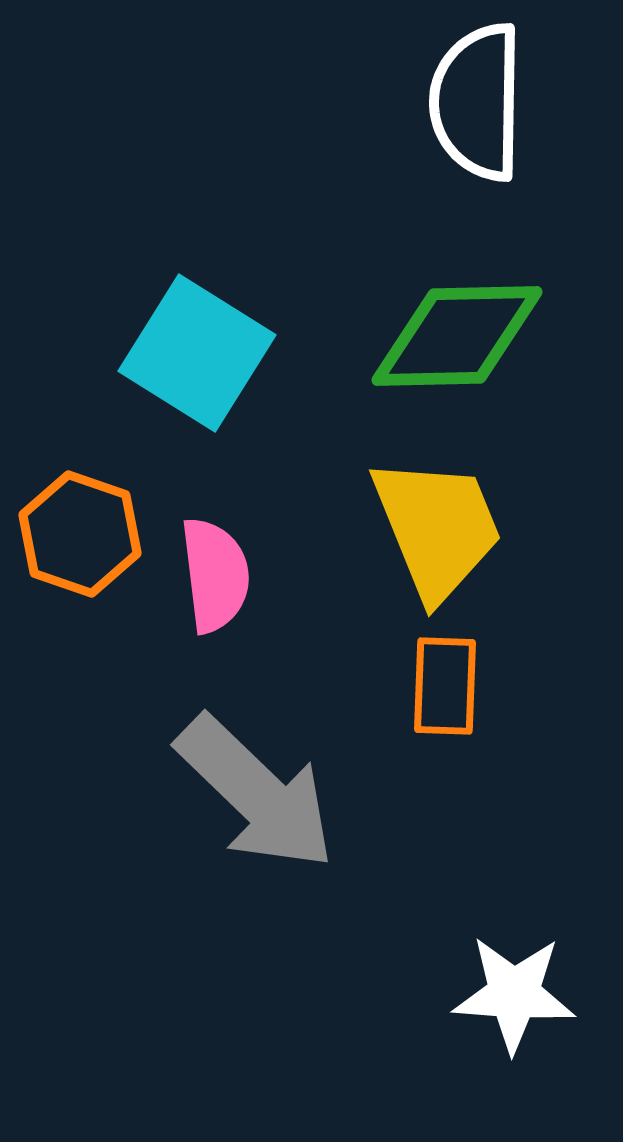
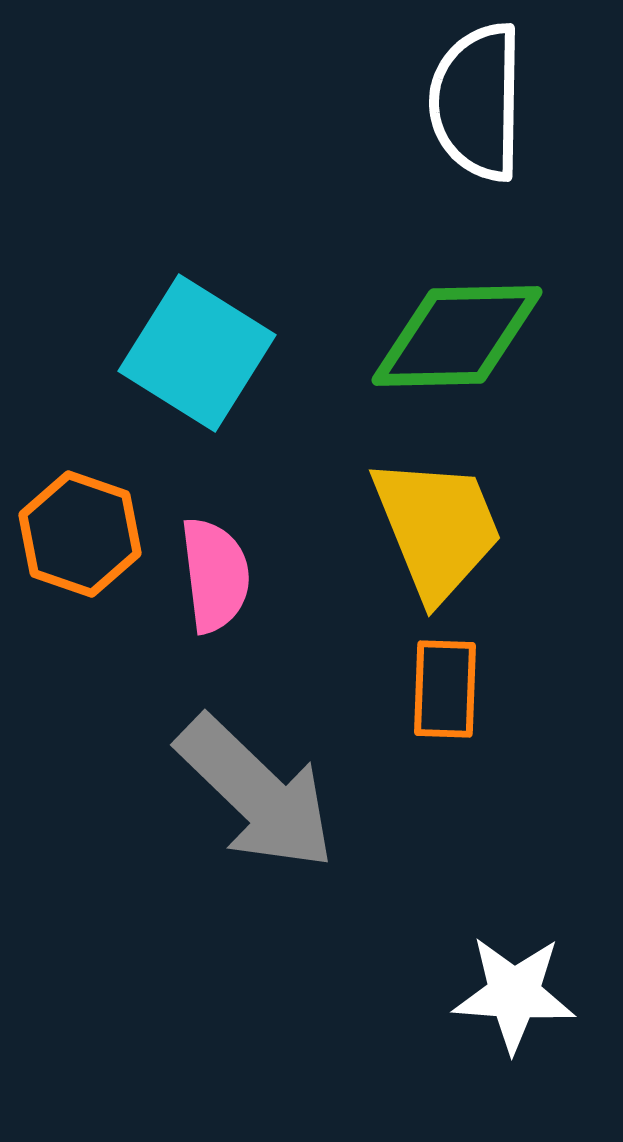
orange rectangle: moved 3 px down
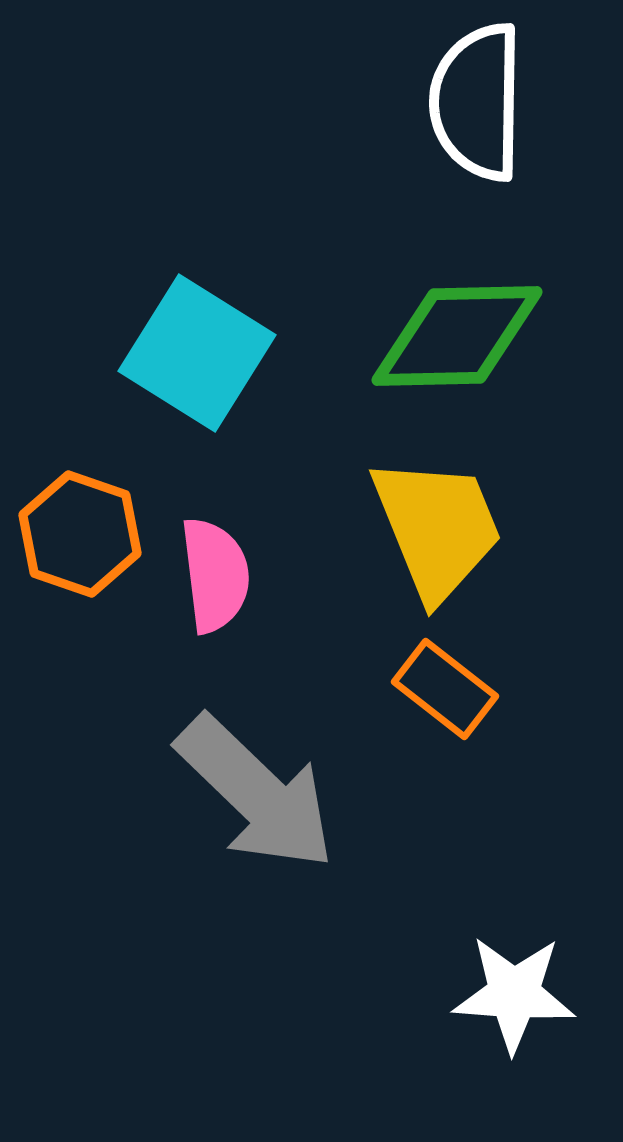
orange rectangle: rotated 54 degrees counterclockwise
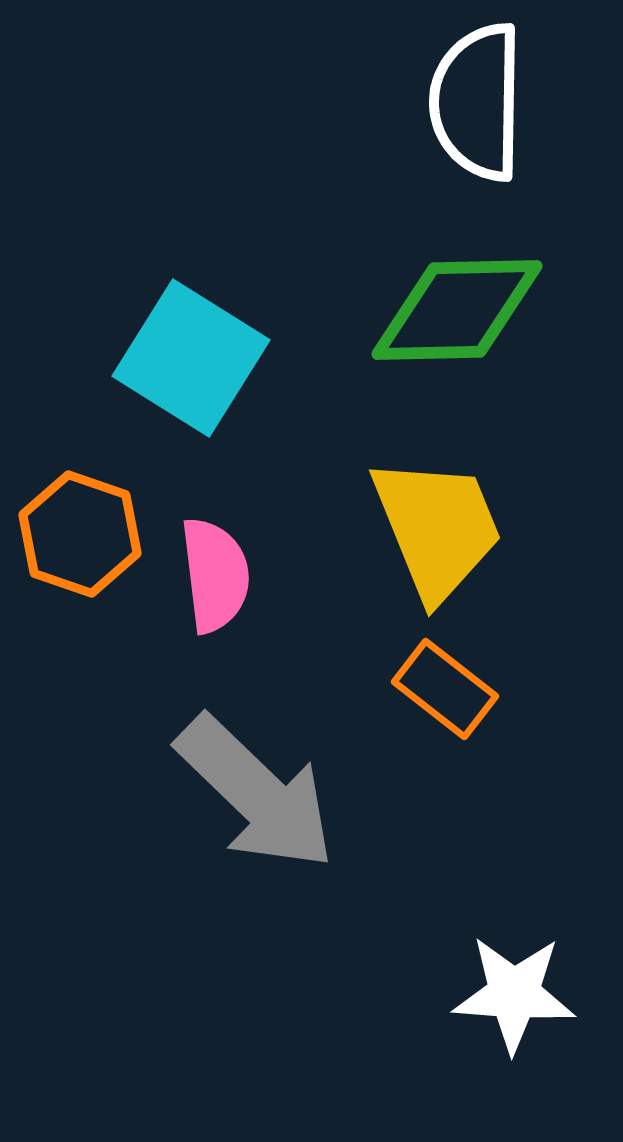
green diamond: moved 26 px up
cyan square: moved 6 px left, 5 px down
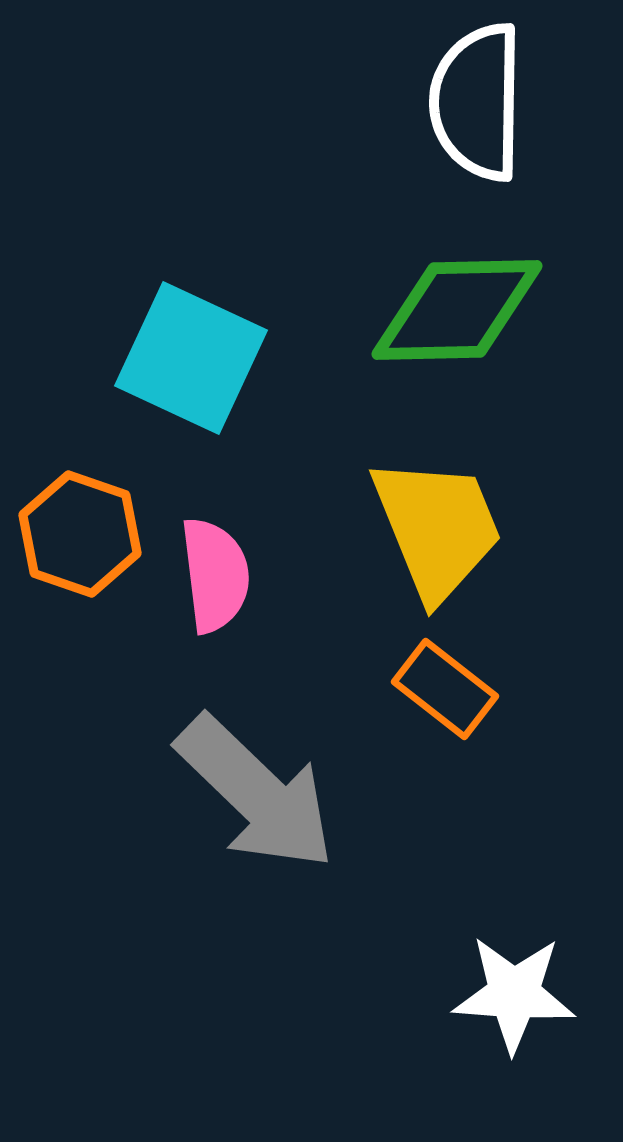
cyan square: rotated 7 degrees counterclockwise
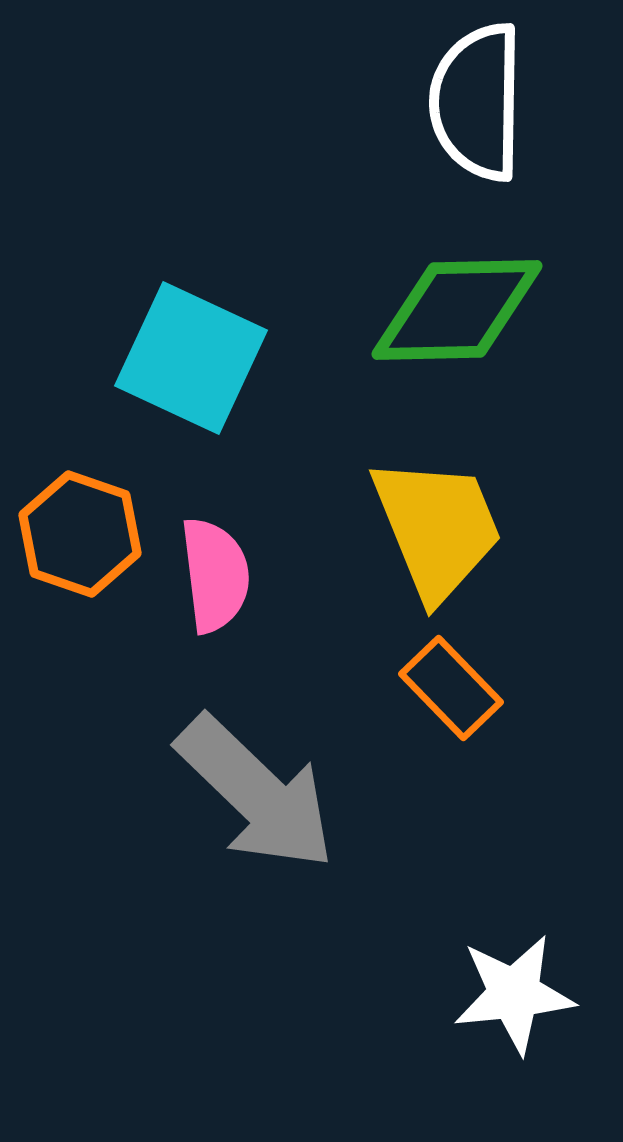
orange rectangle: moved 6 px right, 1 px up; rotated 8 degrees clockwise
white star: rotated 10 degrees counterclockwise
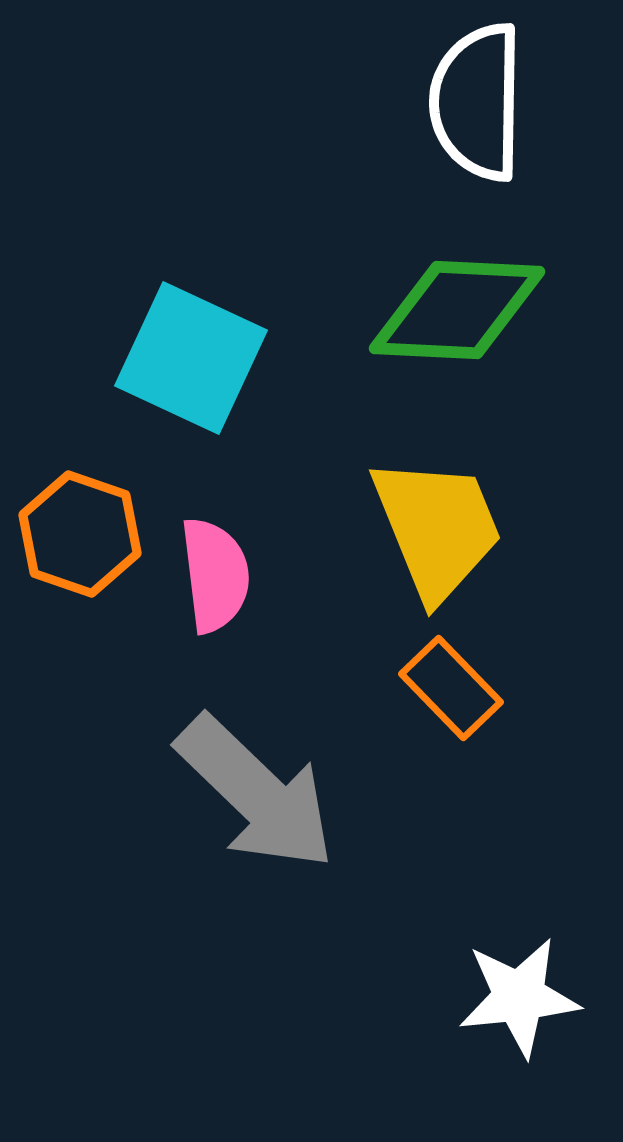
green diamond: rotated 4 degrees clockwise
white star: moved 5 px right, 3 px down
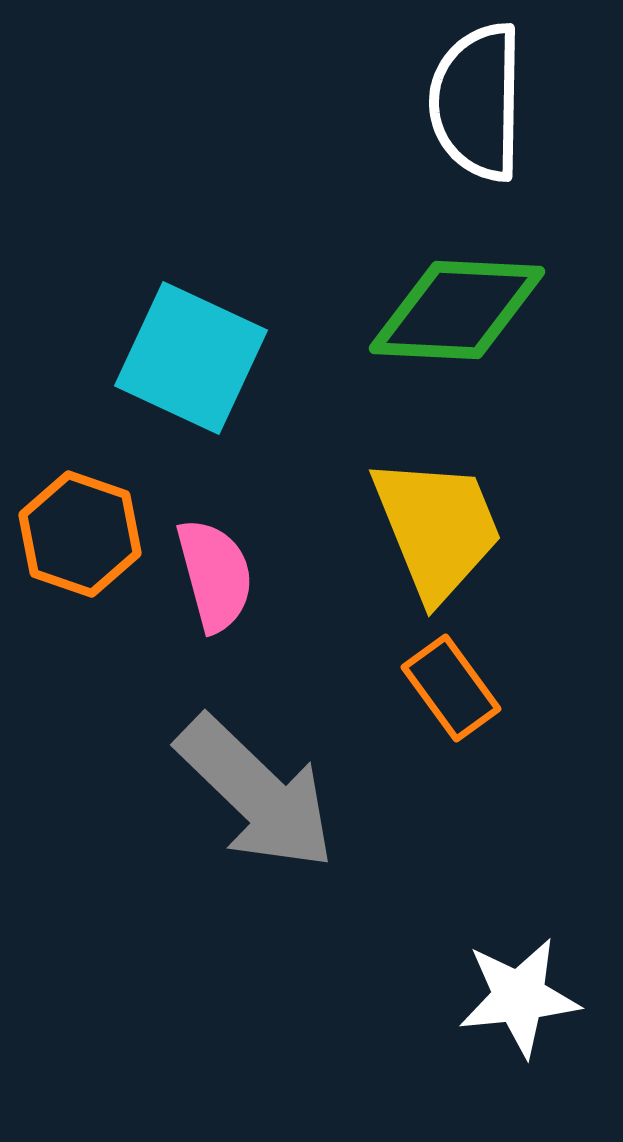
pink semicircle: rotated 8 degrees counterclockwise
orange rectangle: rotated 8 degrees clockwise
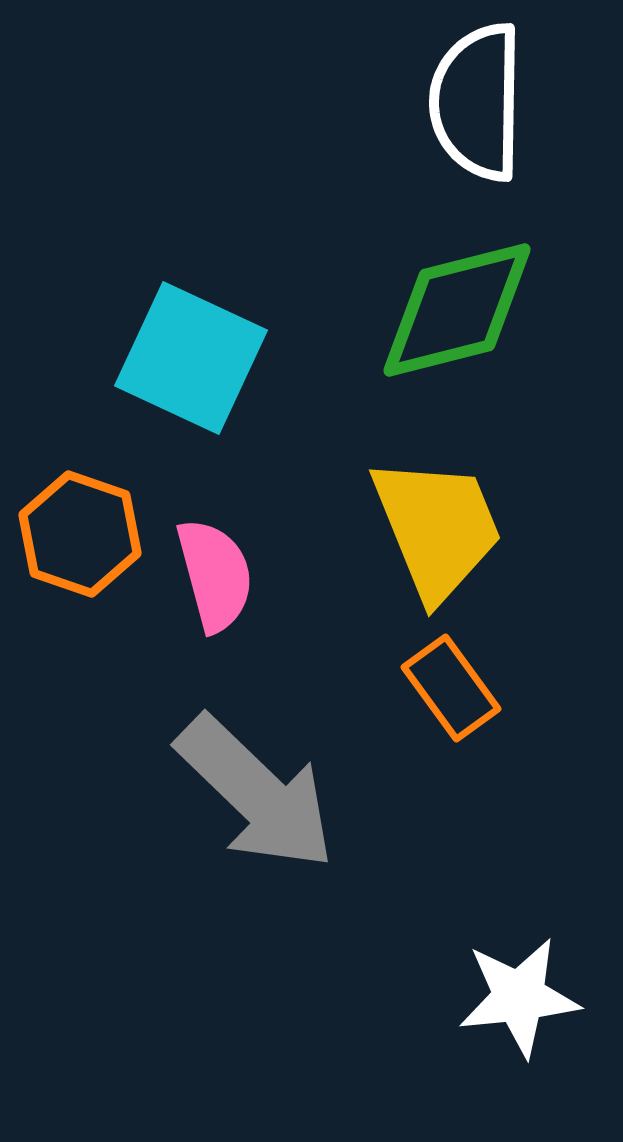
green diamond: rotated 17 degrees counterclockwise
